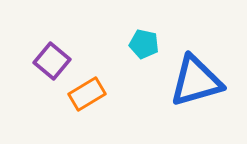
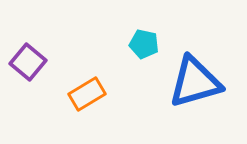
purple square: moved 24 px left, 1 px down
blue triangle: moved 1 px left, 1 px down
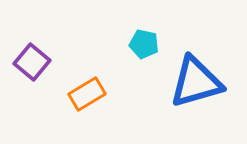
purple square: moved 4 px right
blue triangle: moved 1 px right
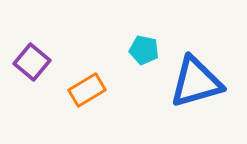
cyan pentagon: moved 6 px down
orange rectangle: moved 4 px up
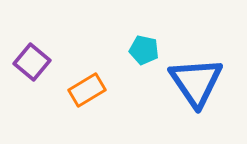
blue triangle: rotated 48 degrees counterclockwise
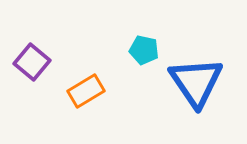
orange rectangle: moved 1 px left, 1 px down
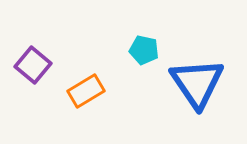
purple square: moved 1 px right, 3 px down
blue triangle: moved 1 px right, 1 px down
